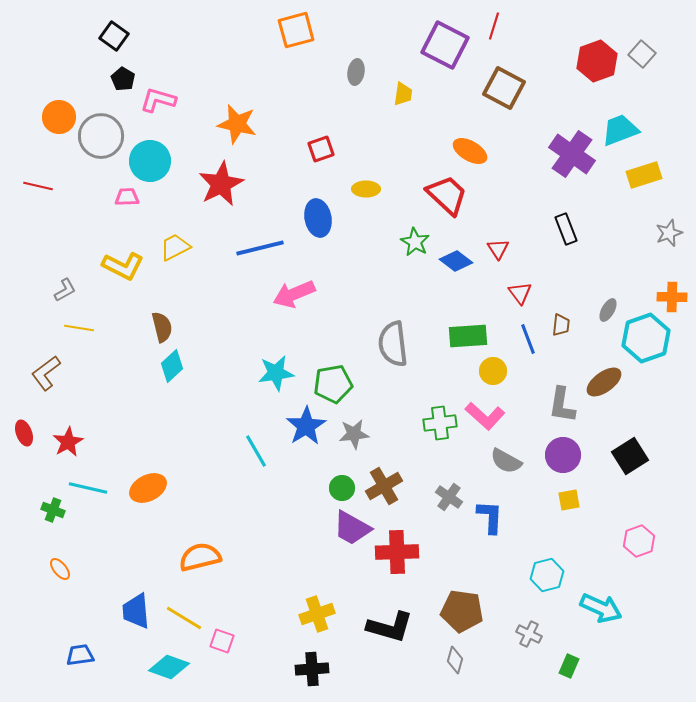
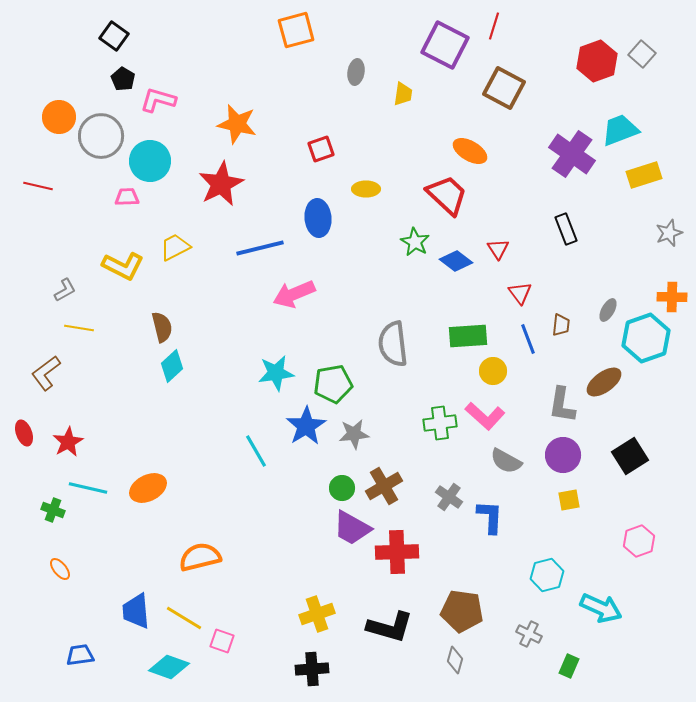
blue ellipse at (318, 218): rotated 6 degrees clockwise
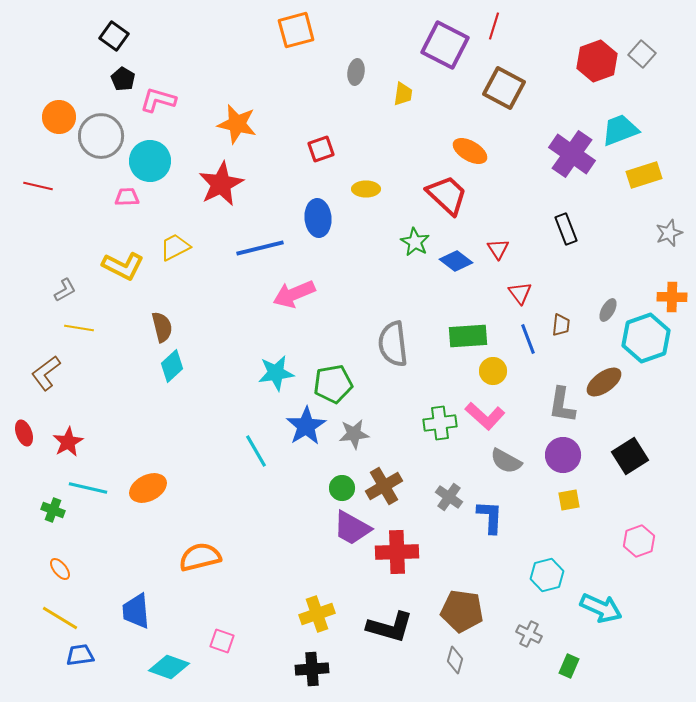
yellow line at (184, 618): moved 124 px left
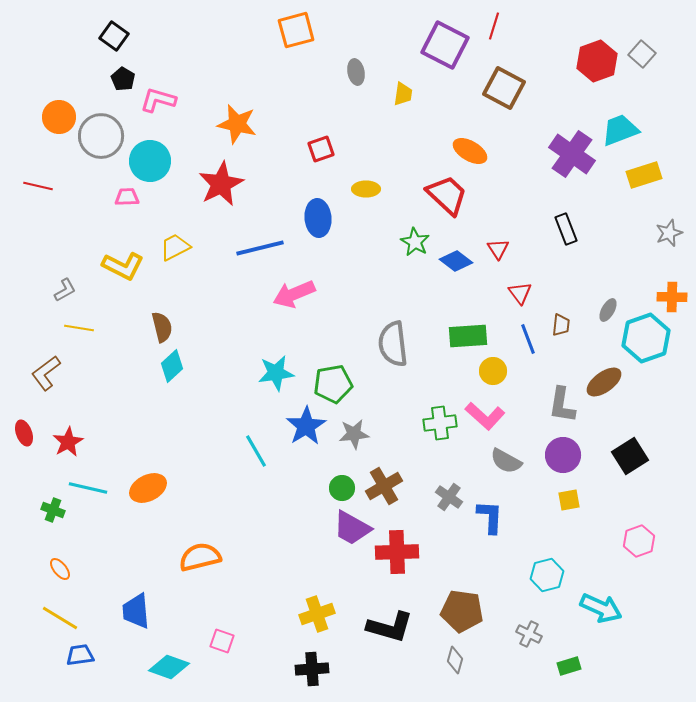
gray ellipse at (356, 72): rotated 20 degrees counterclockwise
green rectangle at (569, 666): rotated 50 degrees clockwise
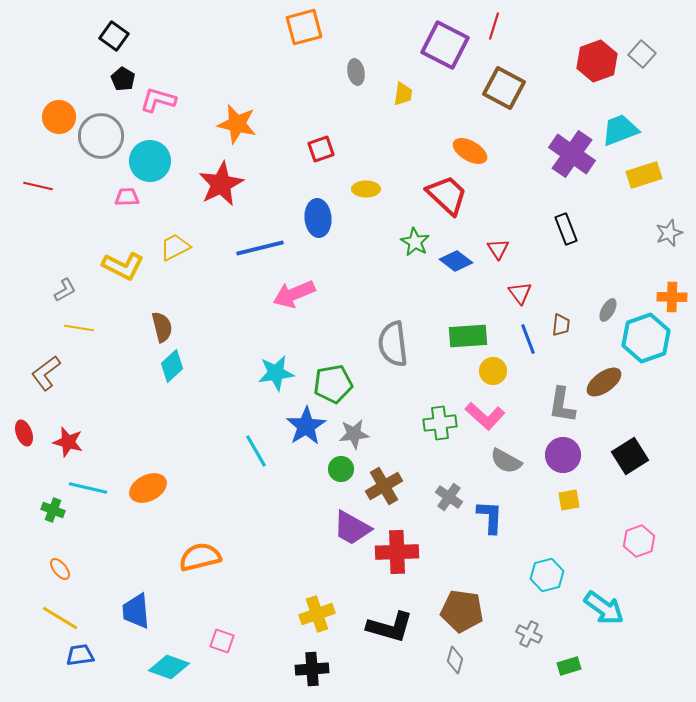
orange square at (296, 30): moved 8 px right, 3 px up
red star at (68, 442): rotated 28 degrees counterclockwise
green circle at (342, 488): moved 1 px left, 19 px up
cyan arrow at (601, 608): moved 3 px right; rotated 12 degrees clockwise
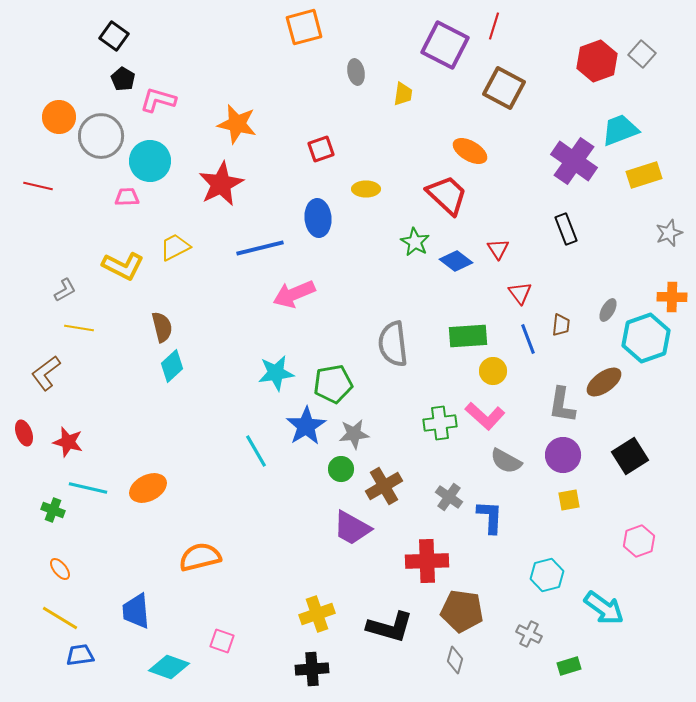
purple cross at (572, 154): moved 2 px right, 7 px down
red cross at (397, 552): moved 30 px right, 9 px down
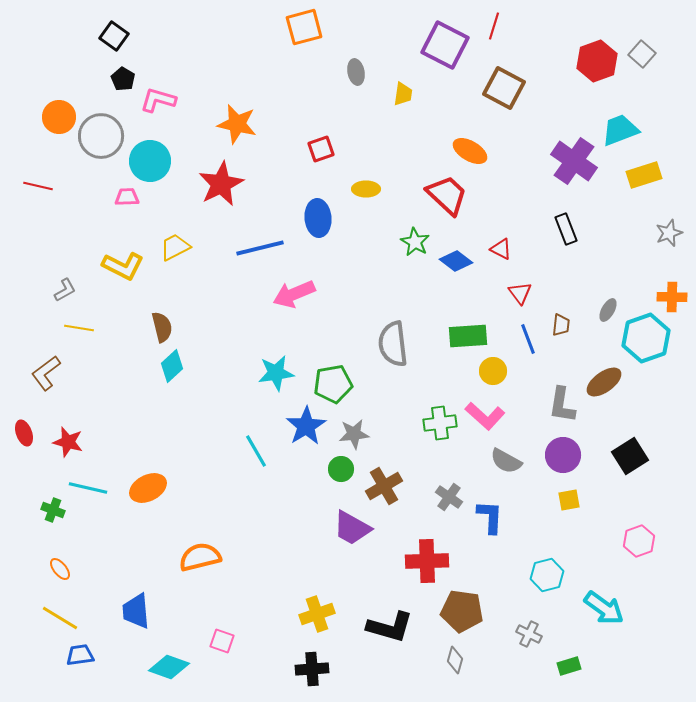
red triangle at (498, 249): moved 3 px right; rotated 30 degrees counterclockwise
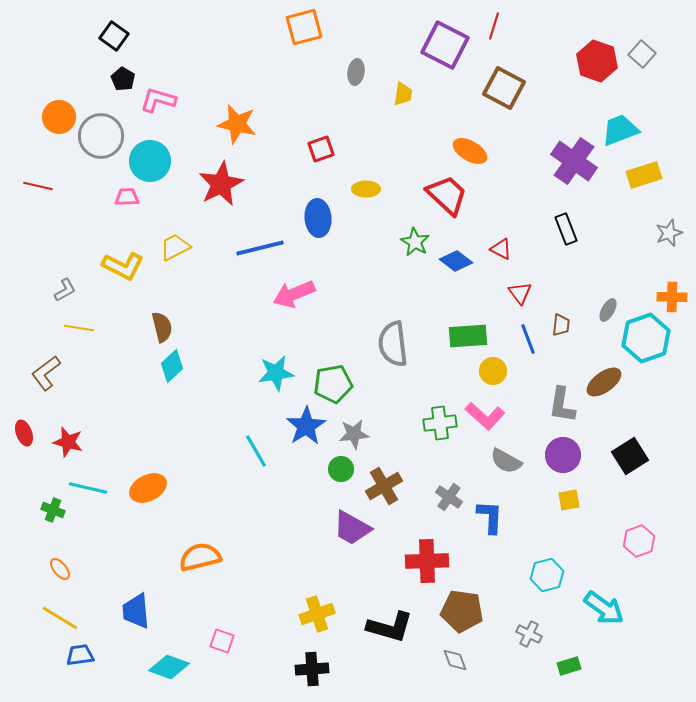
red hexagon at (597, 61): rotated 21 degrees counterclockwise
gray ellipse at (356, 72): rotated 20 degrees clockwise
gray diamond at (455, 660): rotated 36 degrees counterclockwise
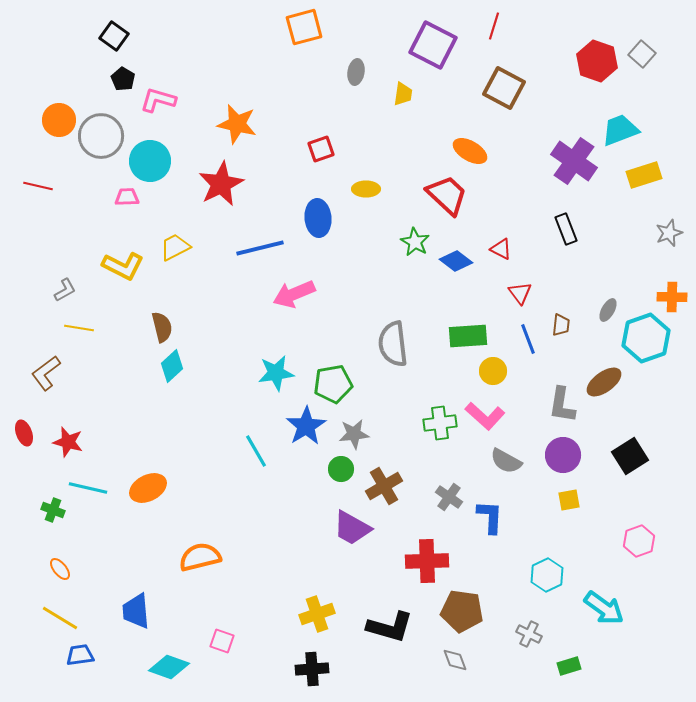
purple square at (445, 45): moved 12 px left
orange circle at (59, 117): moved 3 px down
cyan hexagon at (547, 575): rotated 12 degrees counterclockwise
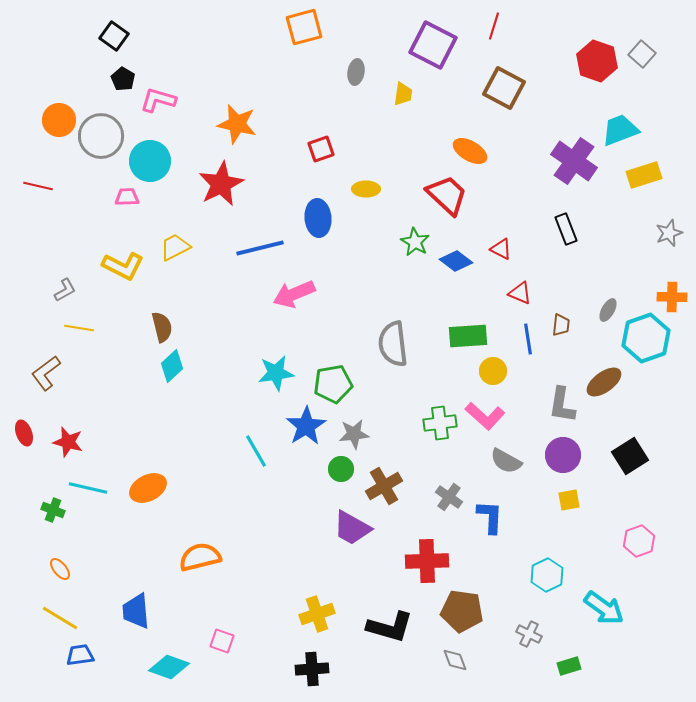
red triangle at (520, 293): rotated 30 degrees counterclockwise
blue line at (528, 339): rotated 12 degrees clockwise
